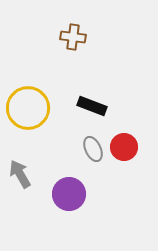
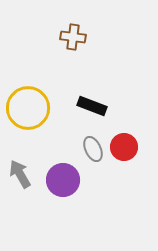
purple circle: moved 6 px left, 14 px up
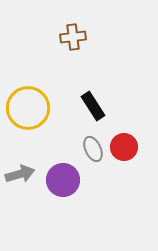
brown cross: rotated 15 degrees counterclockwise
black rectangle: moved 1 px right; rotated 36 degrees clockwise
gray arrow: rotated 104 degrees clockwise
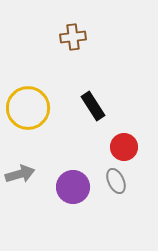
gray ellipse: moved 23 px right, 32 px down
purple circle: moved 10 px right, 7 px down
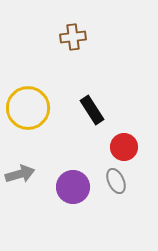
black rectangle: moved 1 px left, 4 px down
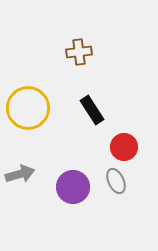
brown cross: moved 6 px right, 15 px down
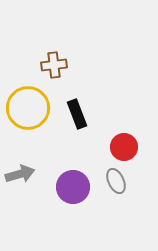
brown cross: moved 25 px left, 13 px down
black rectangle: moved 15 px left, 4 px down; rotated 12 degrees clockwise
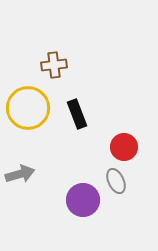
purple circle: moved 10 px right, 13 px down
